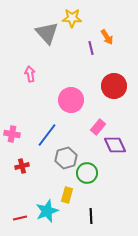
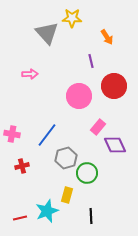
purple line: moved 13 px down
pink arrow: rotated 98 degrees clockwise
pink circle: moved 8 px right, 4 px up
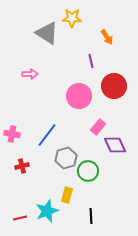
gray triangle: rotated 15 degrees counterclockwise
green circle: moved 1 px right, 2 px up
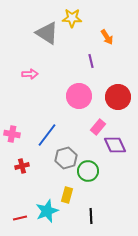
red circle: moved 4 px right, 11 px down
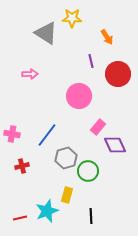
gray triangle: moved 1 px left
red circle: moved 23 px up
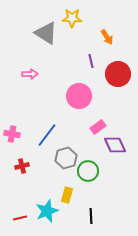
pink rectangle: rotated 14 degrees clockwise
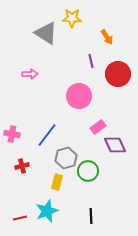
yellow rectangle: moved 10 px left, 13 px up
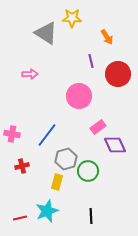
gray hexagon: moved 1 px down
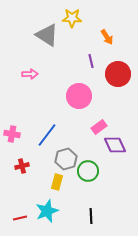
gray triangle: moved 1 px right, 2 px down
pink rectangle: moved 1 px right
